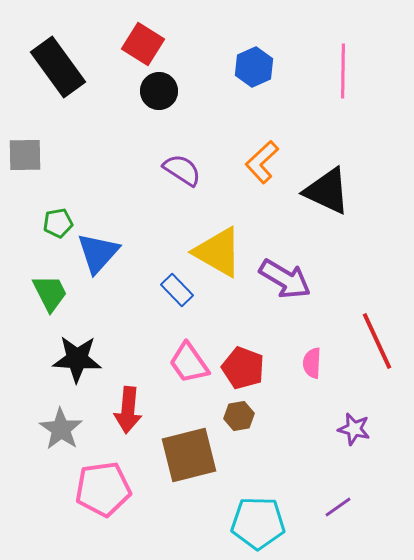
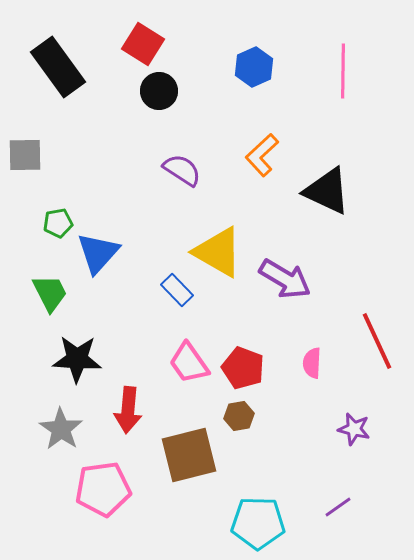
orange L-shape: moved 7 px up
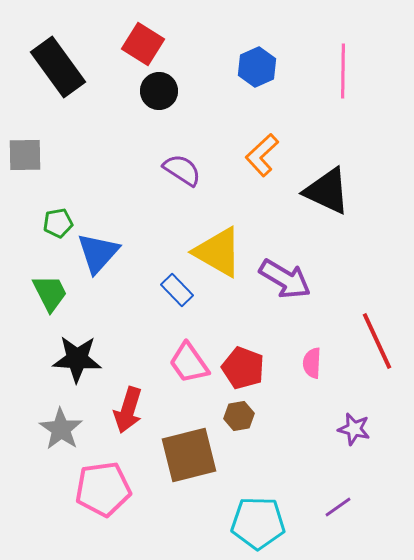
blue hexagon: moved 3 px right
red arrow: rotated 12 degrees clockwise
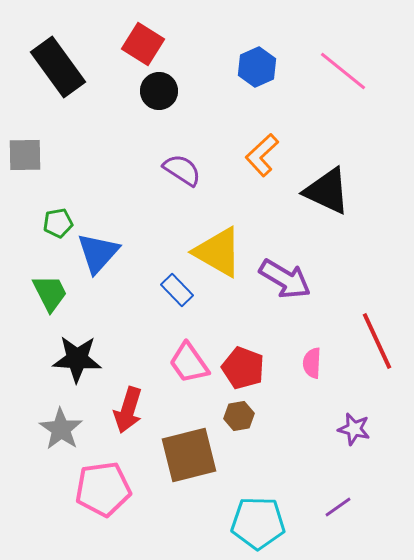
pink line: rotated 52 degrees counterclockwise
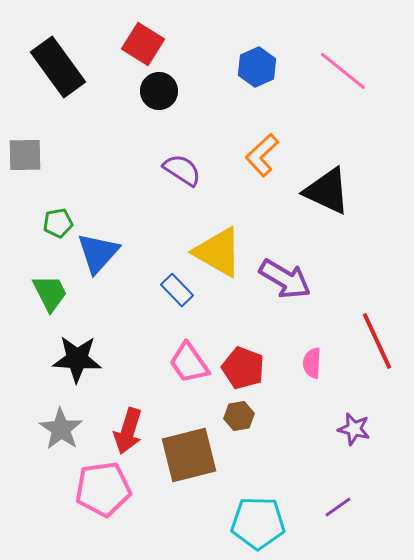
red arrow: moved 21 px down
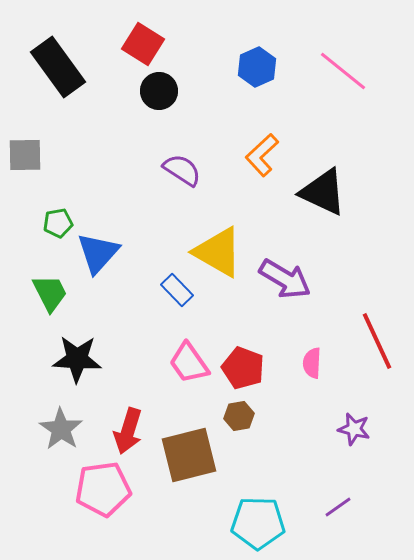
black triangle: moved 4 px left, 1 px down
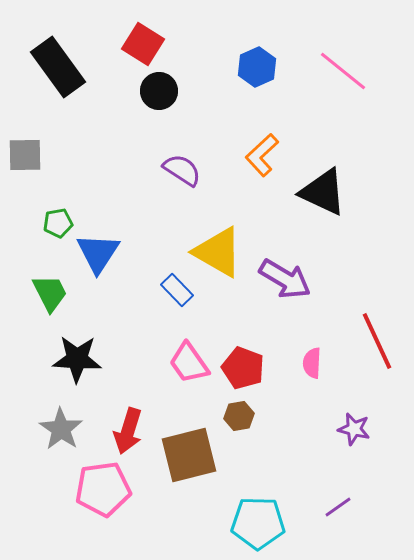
blue triangle: rotated 9 degrees counterclockwise
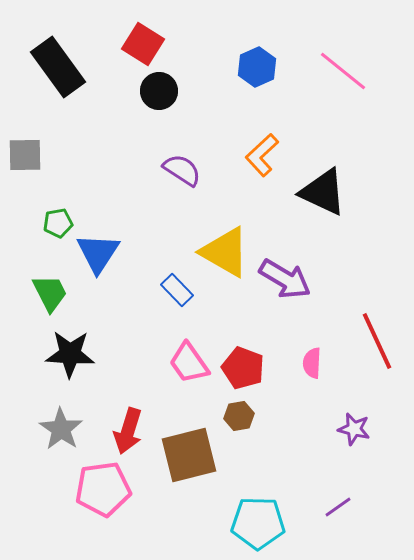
yellow triangle: moved 7 px right
black star: moved 7 px left, 5 px up
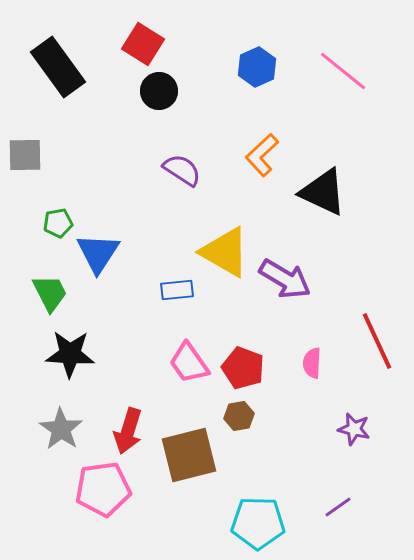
blue rectangle: rotated 52 degrees counterclockwise
